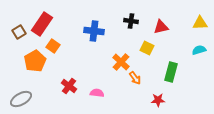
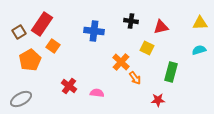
orange pentagon: moved 5 px left, 1 px up
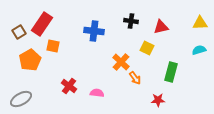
orange square: rotated 24 degrees counterclockwise
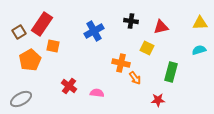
blue cross: rotated 36 degrees counterclockwise
orange cross: moved 1 px down; rotated 30 degrees counterclockwise
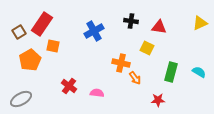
yellow triangle: rotated 21 degrees counterclockwise
red triangle: moved 2 px left; rotated 21 degrees clockwise
cyan semicircle: moved 22 px down; rotated 48 degrees clockwise
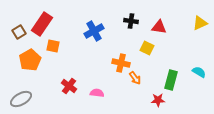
green rectangle: moved 8 px down
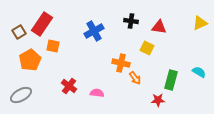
gray ellipse: moved 4 px up
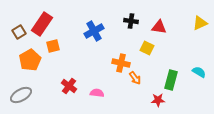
orange square: rotated 24 degrees counterclockwise
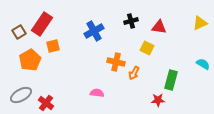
black cross: rotated 24 degrees counterclockwise
orange cross: moved 5 px left, 1 px up
cyan semicircle: moved 4 px right, 8 px up
orange arrow: moved 1 px left, 5 px up; rotated 64 degrees clockwise
red cross: moved 23 px left, 17 px down
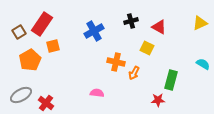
red triangle: rotated 21 degrees clockwise
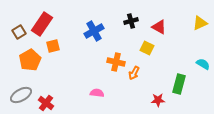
green rectangle: moved 8 px right, 4 px down
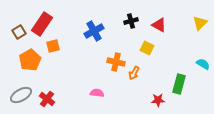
yellow triangle: rotated 21 degrees counterclockwise
red triangle: moved 2 px up
red cross: moved 1 px right, 4 px up
